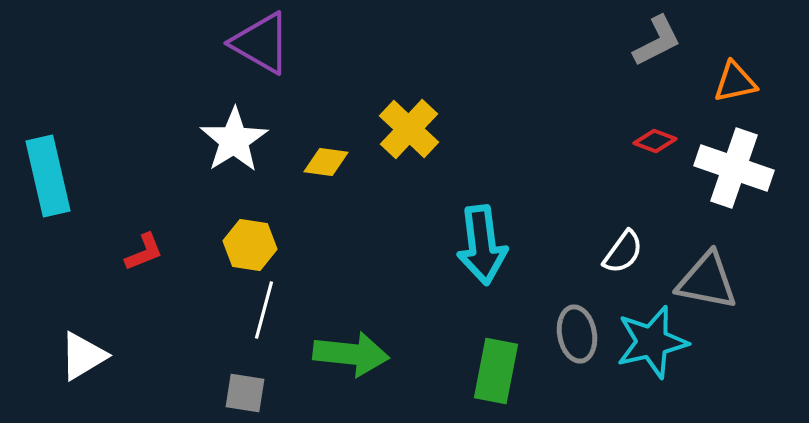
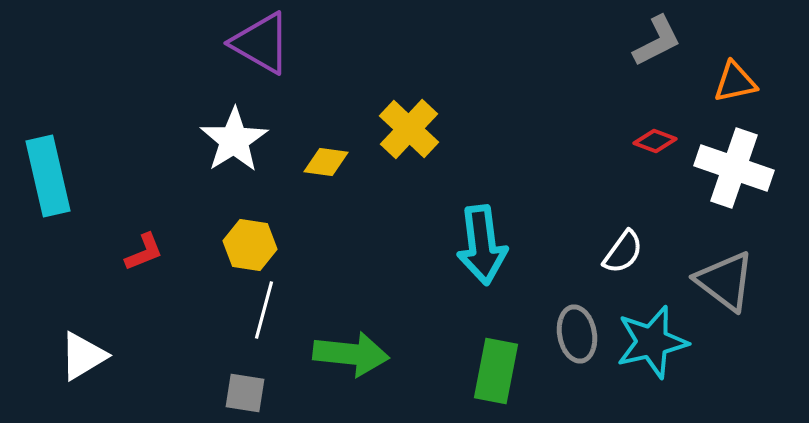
gray triangle: moved 18 px right; rotated 26 degrees clockwise
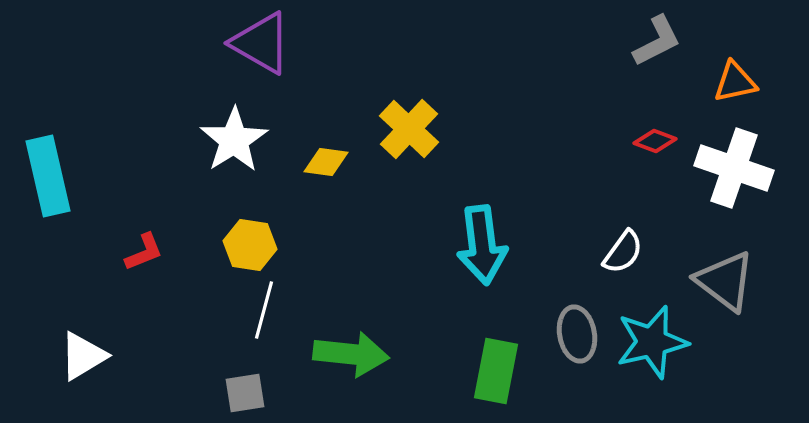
gray square: rotated 18 degrees counterclockwise
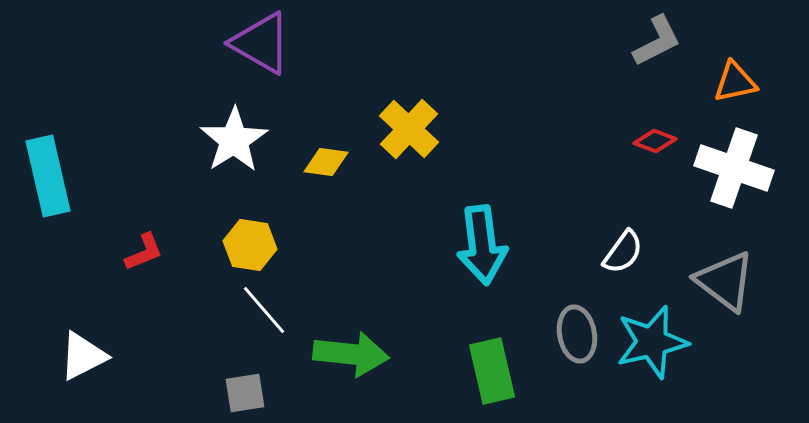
white line: rotated 56 degrees counterclockwise
white triangle: rotated 4 degrees clockwise
green rectangle: moved 4 px left; rotated 24 degrees counterclockwise
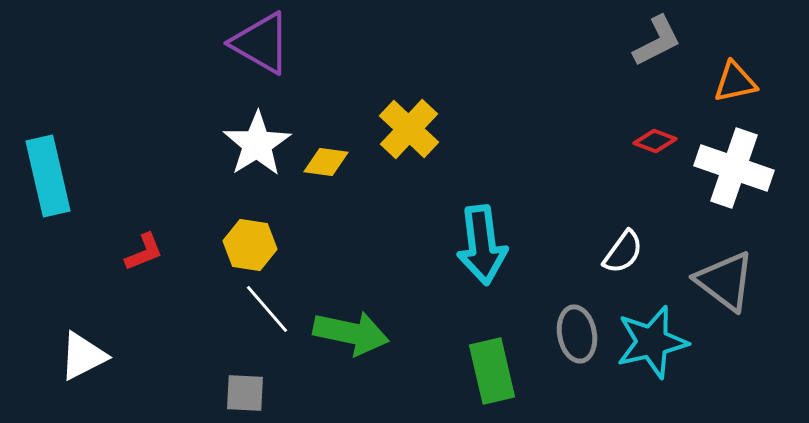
white star: moved 23 px right, 4 px down
white line: moved 3 px right, 1 px up
green arrow: moved 21 px up; rotated 6 degrees clockwise
gray square: rotated 12 degrees clockwise
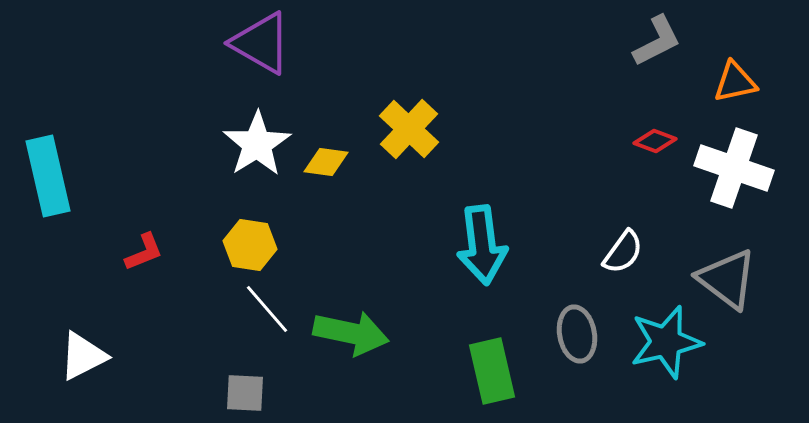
gray triangle: moved 2 px right, 2 px up
cyan star: moved 14 px right
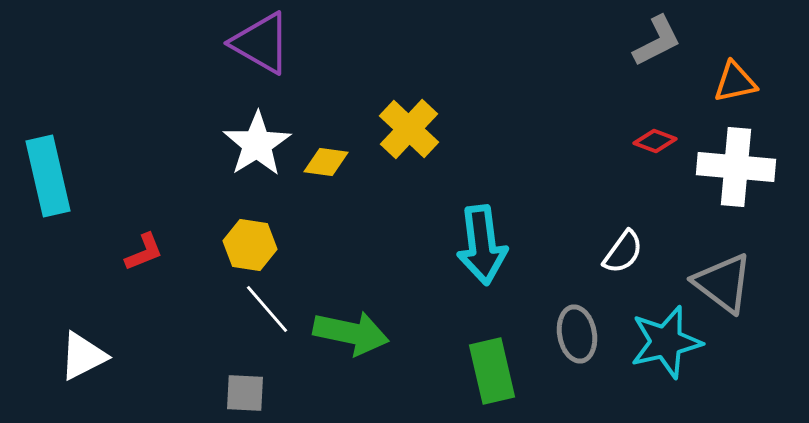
white cross: moved 2 px right, 1 px up; rotated 14 degrees counterclockwise
gray triangle: moved 4 px left, 4 px down
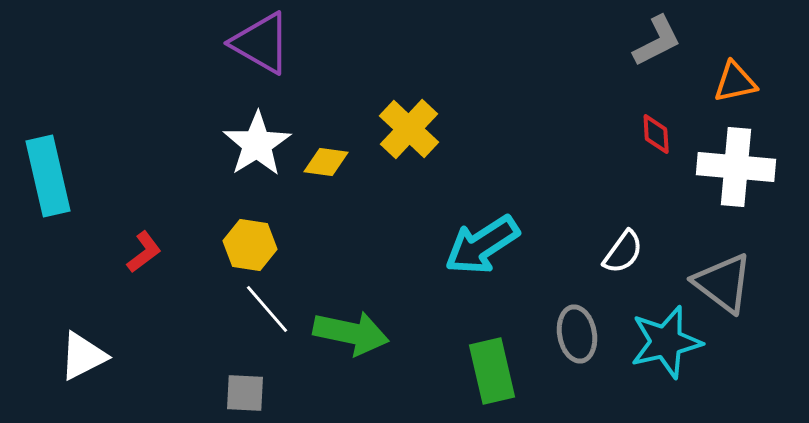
red diamond: moved 1 px right, 7 px up; rotated 66 degrees clockwise
cyan arrow: rotated 64 degrees clockwise
red L-shape: rotated 15 degrees counterclockwise
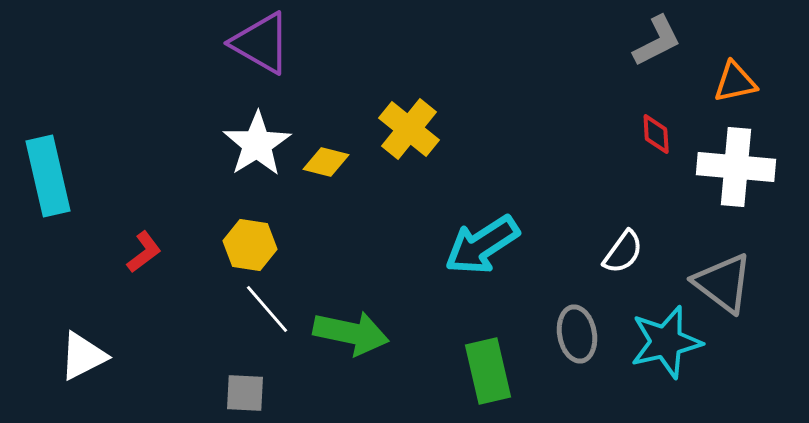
yellow cross: rotated 4 degrees counterclockwise
yellow diamond: rotated 6 degrees clockwise
green rectangle: moved 4 px left
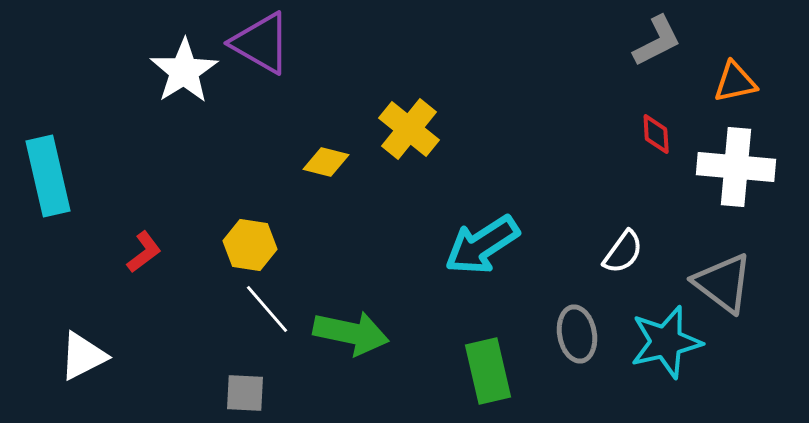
white star: moved 73 px left, 73 px up
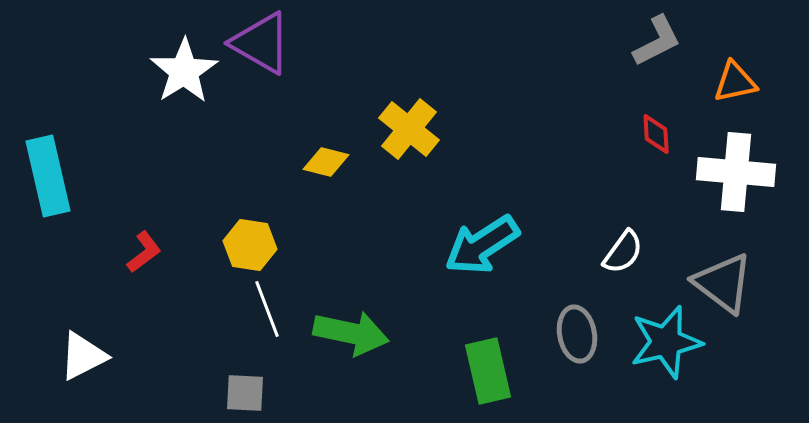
white cross: moved 5 px down
white line: rotated 20 degrees clockwise
